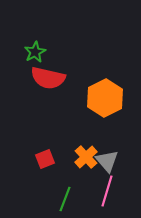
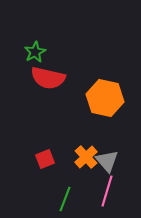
orange hexagon: rotated 21 degrees counterclockwise
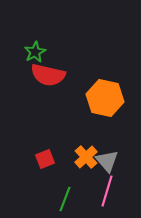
red semicircle: moved 3 px up
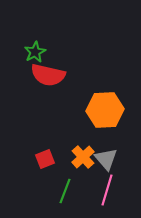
orange hexagon: moved 12 px down; rotated 15 degrees counterclockwise
orange cross: moved 3 px left
gray triangle: moved 1 px left, 2 px up
pink line: moved 1 px up
green line: moved 8 px up
